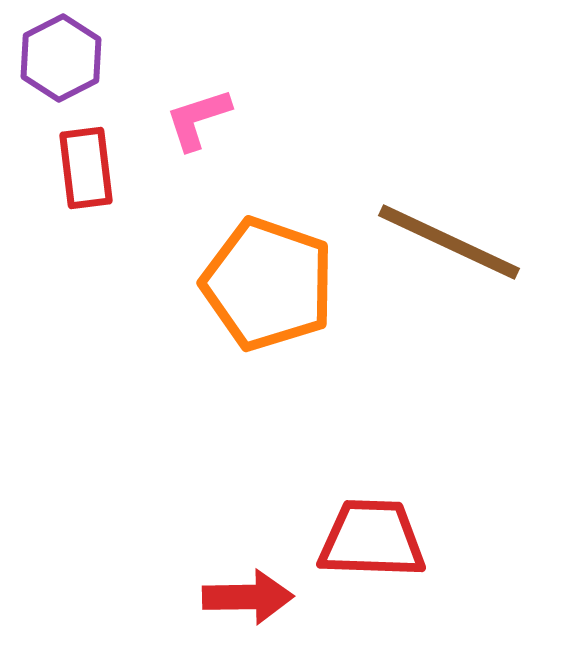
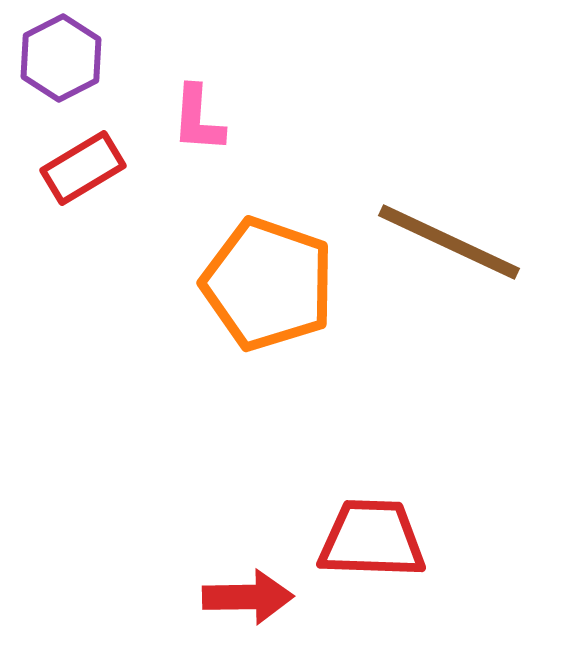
pink L-shape: rotated 68 degrees counterclockwise
red rectangle: moved 3 px left; rotated 66 degrees clockwise
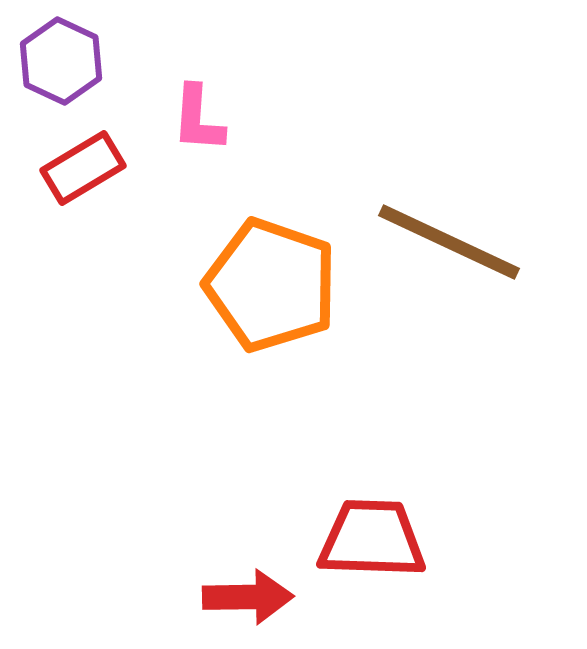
purple hexagon: moved 3 px down; rotated 8 degrees counterclockwise
orange pentagon: moved 3 px right, 1 px down
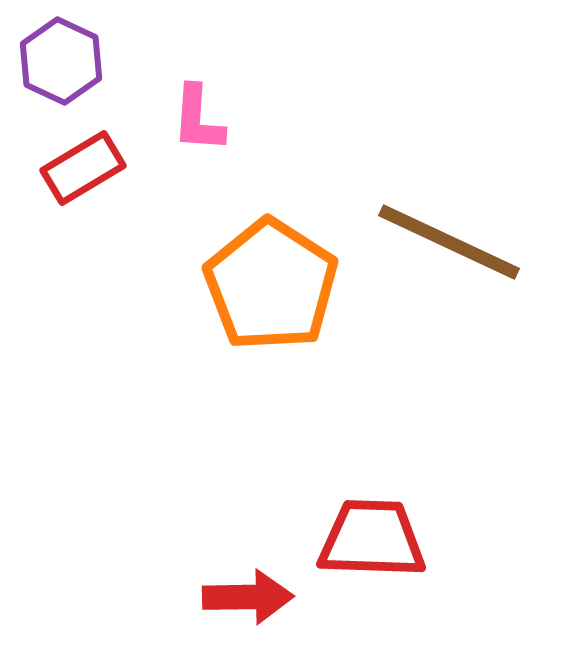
orange pentagon: rotated 14 degrees clockwise
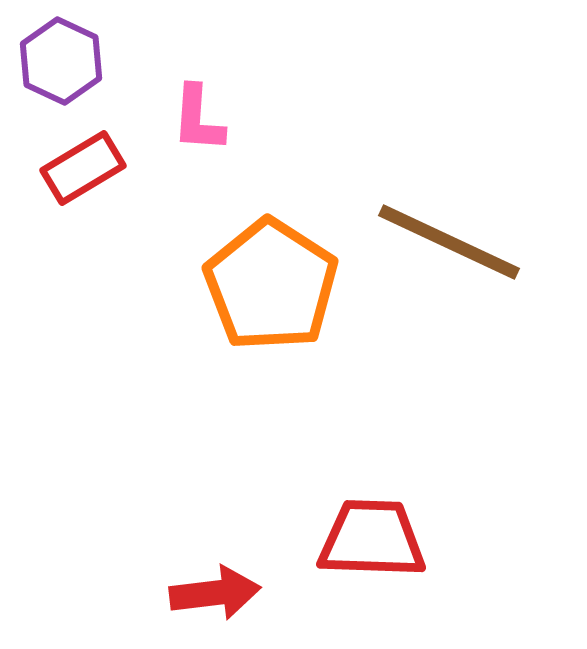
red arrow: moved 33 px left, 4 px up; rotated 6 degrees counterclockwise
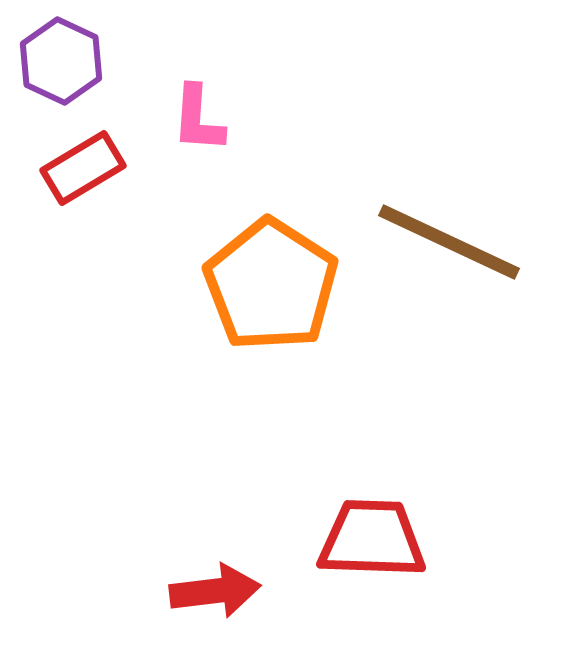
red arrow: moved 2 px up
